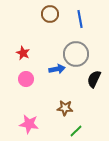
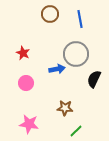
pink circle: moved 4 px down
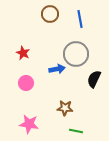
green line: rotated 56 degrees clockwise
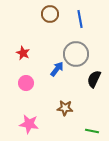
blue arrow: rotated 42 degrees counterclockwise
green line: moved 16 px right
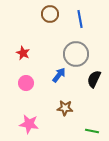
blue arrow: moved 2 px right, 6 px down
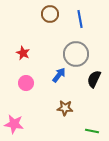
pink star: moved 15 px left
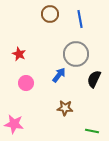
red star: moved 4 px left, 1 px down
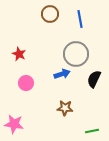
blue arrow: moved 3 px right, 1 px up; rotated 35 degrees clockwise
green line: rotated 24 degrees counterclockwise
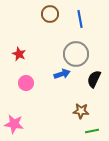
brown star: moved 16 px right, 3 px down
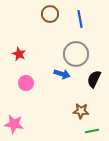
blue arrow: rotated 35 degrees clockwise
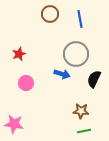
red star: rotated 24 degrees clockwise
green line: moved 8 px left
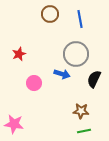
pink circle: moved 8 px right
